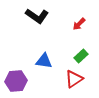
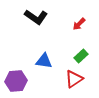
black L-shape: moved 1 px left, 1 px down
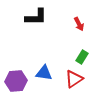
black L-shape: rotated 35 degrees counterclockwise
red arrow: rotated 72 degrees counterclockwise
green rectangle: moved 1 px right, 1 px down; rotated 16 degrees counterclockwise
blue triangle: moved 12 px down
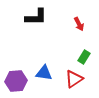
green rectangle: moved 2 px right
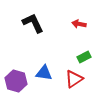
black L-shape: moved 3 px left, 6 px down; rotated 115 degrees counterclockwise
red arrow: rotated 128 degrees clockwise
green rectangle: rotated 32 degrees clockwise
purple hexagon: rotated 20 degrees clockwise
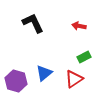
red arrow: moved 2 px down
blue triangle: rotated 48 degrees counterclockwise
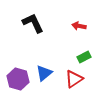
purple hexagon: moved 2 px right, 2 px up
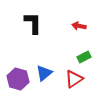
black L-shape: rotated 25 degrees clockwise
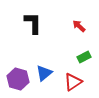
red arrow: rotated 32 degrees clockwise
red triangle: moved 1 px left, 3 px down
